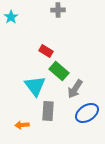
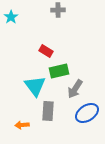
green rectangle: rotated 54 degrees counterclockwise
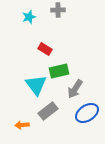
cyan star: moved 18 px right; rotated 16 degrees clockwise
red rectangle: moved 1 px left, 2 px up
cyan triangle: moved 1 px right, 1 px up
gray rectangle: rotated 48 degrees clockwise
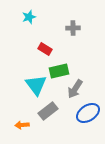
gray cross: moved 15 px right, 18 px down
blue ellipse: moved 1 px right
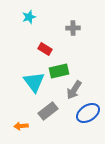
cyan triangle: moved 2 px left, 3 px up
gray arrow: moved 1 px left, 1 px down
orange arrow: moved 1 px left, 1 px down
